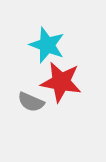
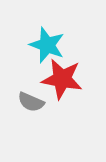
red star: moved 1 px right, 3 px up
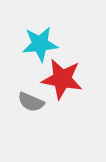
cyan star: moved 7 px left, 1 px up; rotated 27 degrees counterclockwise
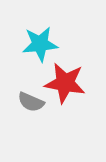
red star: moved 3 px right, 4 px down
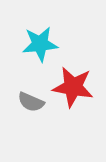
red star: moved 8 px right, 4 px down
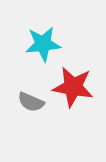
cyan star: moved 3 px right
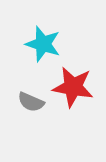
cyan star: rotated 24 degrees clockwise
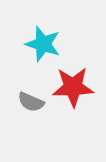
red star: rotated 12 degrees counterclockwise
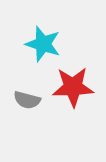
gray semicircle: moved 4 px left, 2 px up; rotated 8 degrees counterclockwise
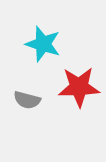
red star: moved 6 px right
